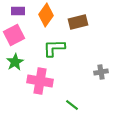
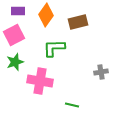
green star: rotated 12 degrees clockwise
green line: rotated 24 degrees counterclockwise
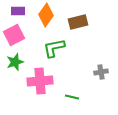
green L-shape: rotated 10 degrees counterclockwise
pink cross: rotated 15 degrees counterclockwise
green line: moved 8 px up
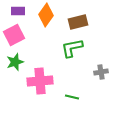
green L-shape: moved 18 px right
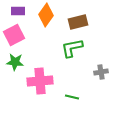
green star: rotated 24 degrees clockwise
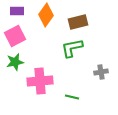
purple rectangle: moved 1 px left
pink square: moved 1 px right, 1 px down
green star: rotated 18 degrees counterclockwise
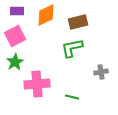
orange diamond: rotated 30 degrees clockwise
green star: rotated 18 degrees counterclockwise
pink cross: moved 3 px left, 3 px down
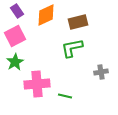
purple rectangle: rotated 56 degrees clockwise
green line: moved 7 px left, 1 px up
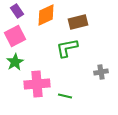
green L-shape: moved 5 px left
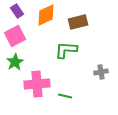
green L-shape: moved 1 px left, 2 px down; rotated 15 degrees clockwise
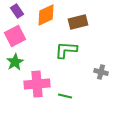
gray cross: rotated 24 degrees clockwise
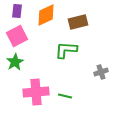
purple rectangle: rotated 40 degrees clockwise
pink square: moved 2 px right
gray cross: rotated 32 degrees counterclockwise
pink cross: moved 1 px left, 8 px down
